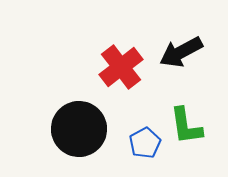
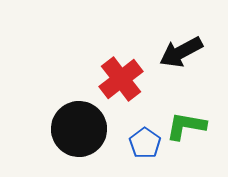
red cross: moved 12 px down
green L-shape: rotated 108 degrees clockwise
blue pentagon: rotated 8 degrees counterclockwise
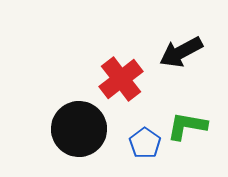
green L-shape: moved 1 px right
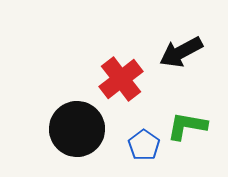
black circle: moved 2 px left
blue pentagon: moved 1 px left, 2 px down
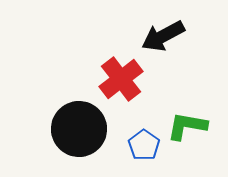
black arrow: moved 18 px left, 16 px up
black circle: moved 2 px right
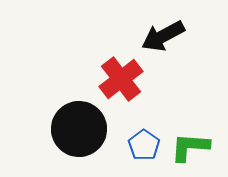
green L-shape: moved 3 px right, 21 px down; rotated 6 degrees counterclockwise
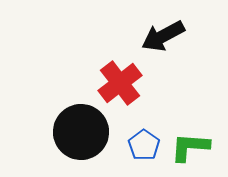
red cross: moved 1 px left, 4 px down
black circle: moved 2 px right, 3 px down
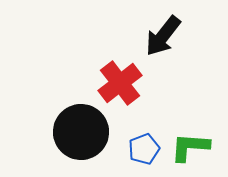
black arrow: rotated 24 degrees counterclockwise
blue pentagon: moved 4 px down; rotated 16 degrees clockwise
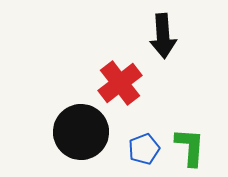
black arrow: rotated 42 degrees counterclockwise
green L-shape: rotated 90 degrees clockwise
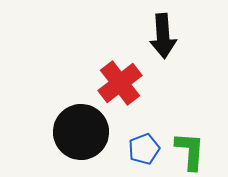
green L-shape: moved 4 px down
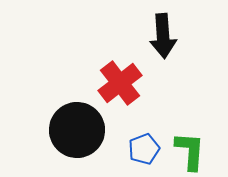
black circle: moved 4 px left, 2 px up
